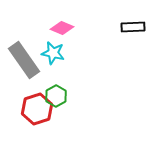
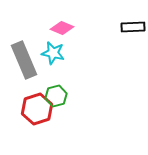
gray rectangle: rotated 12 degrees clockwise
green hexagon: rotated 15 degrees clockwise
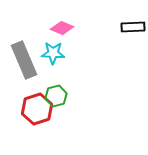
cyan star: rotated 10 degrees counterclockwise
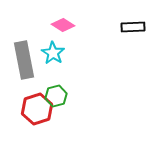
pink diamond: moved 1 px right, 3 px up; rotated 10 degrees clockwise
cyan star: rotated 30 degrees clockwise
gray rectangle: rotated 12 degrees clockwise
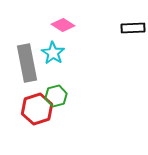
black rectangle: moved 1 px down
gray rectangle: moved 3 px right, 3 px down
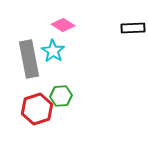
cyan star: moved 2 px up
gray rectangle: moved 2 px right, 4 px up
green hexagon: moved 5 px right; rotated 10 degrees clockwise
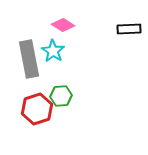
black rectangle: moved 4 px left, 1 px down
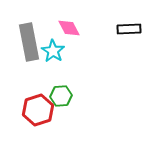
pink diamond: moved 6 px right, 3 px down; rotated 30 degrees clockwise
gray rectangle: moved 17 px up
red hexagon: moved 1 px right, 1 px down
